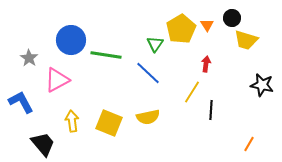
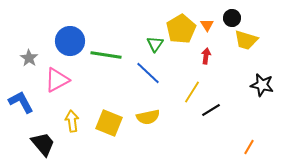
blue circle: moved 1 px left, 1 px down
red arrow: moved 8 px up
black line: rotated 54 degrees clockwise
orange line: moved 3 px down
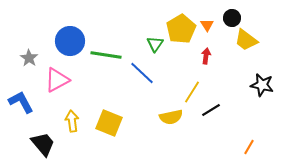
yellow trapezoid: rotated 20 degrees clockwise
blue line: moved 6 px left
yellow semicircle: moved 23 px right
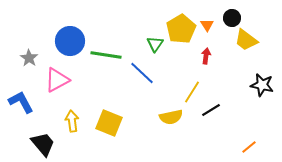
orange line: rotated 21 degrees clockwise
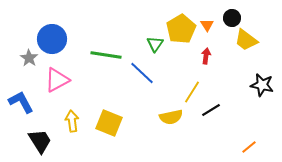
blue circle: moved 18 px left, 2 px up
black trapezoid: moved 3 px left, 3 px up; rotated 8 degrees clockwise
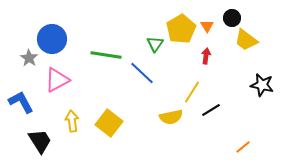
orange triangle: moved 1 px down
yellow square: rotated 16 degrees clockwise
orange line: moved 6 px left
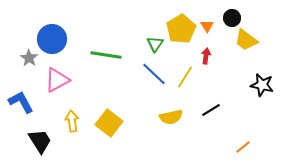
blue line: moved 12 px right, 1 px down
yellow line: moved 7 px left, 15 px up
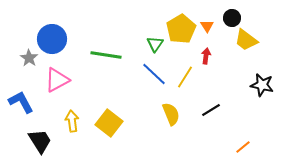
yellow semicircle: moved 3 px up; rotated 100 degrees counterclockwise
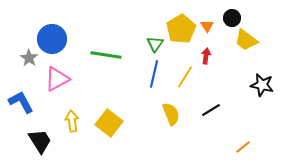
blue line: rotated 60 degrees clockwise
pink triangle: moved 1 px up
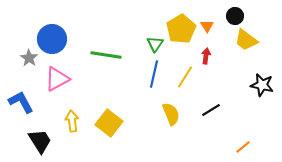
black circle: moved 3 px right, 2 px up
